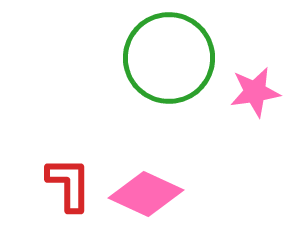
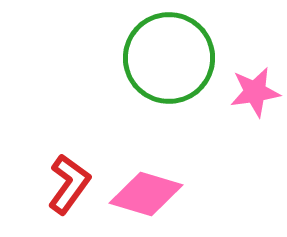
red L-shape: rotated 36 degrees clockwise
pink diamond: rotated 8 degrees counterclockwise
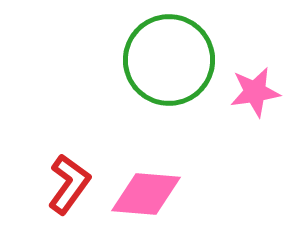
green circle: moved 2 px down
pink diamond: rotated 12 degrees counterclockwise
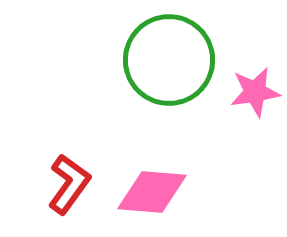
pink diamond: moved 6 px right, 2 px up
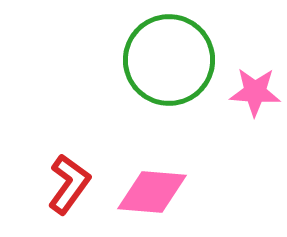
pink star: rotated 12 degrees clockwise
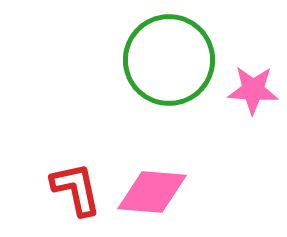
pink star: moved 2 px left, 2 px up
red L-shape: moved 7 px right, 5 px down; rotated 48 degrees counterclockwise
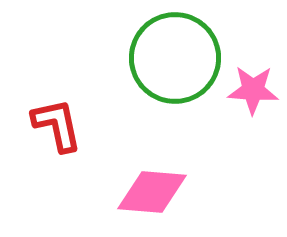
green circle: moved 6 px right, 2 px up
red L-shape: moved 19 px left, 64 px up
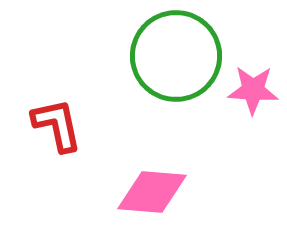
green circle: moved 1 px right, 2 px up
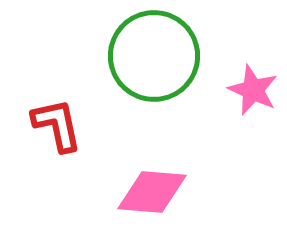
green circle: moved 22 px left
pink star: rotated 21 degrees clockwise
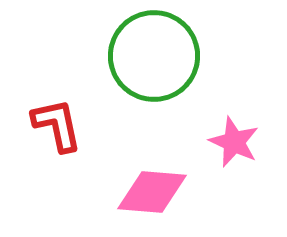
pink star: moved 19 px left, 52 px down
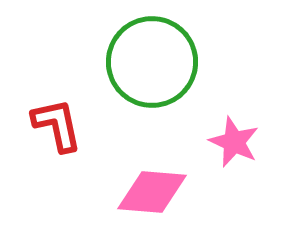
green circle: moved 2 px left, 6 px down
